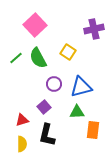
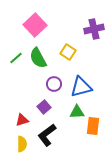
orange rectangle: moved 4 px up
black L-shape: rotated 40 degrees clockwise
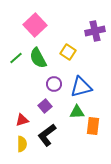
purple cross: moved 1 px right, 2 px down
purple square: moved 1 px right, 1 px up
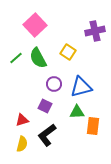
purple square: rotated 24 degrees counterclockwise
yellow semicircle: rotated 14 degrees clockwise
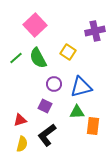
red triangle: moved 2 px left
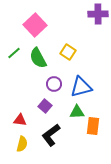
purple cross: moved 3 px right, 17 px up; rotated 12 degrees clockwise
green line: moved 2 px left, 5 px up
purple square: rotated 16 degrees clockwise
red triangle: rotated 24 degrees clockwise
black L-shape: moved 4 px right
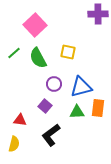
yellow square: rotated 21 degrees counterclockwise
orange rectangle: moved 5 px right, 18 px up
yellow semicircle: moved 8 px left
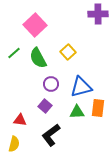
yellow square: rotated 35 degrees clockwise
purple circle: moved 3 px left
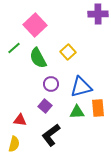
green line: moved 5 px up
orange rectangle: rotated 12 degrees counterclockwise
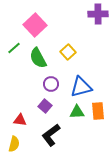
orange rectangle: moved 3 px down
